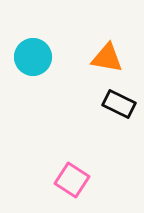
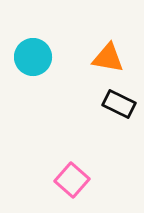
orange triangle: moved 1 px right
pink square: rotated 8 degrees clockwise
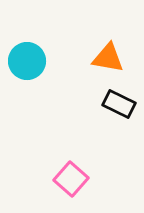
cyan circle: moved 6 px left, 4 px down
pink square: moved 1 px left, 1 px up
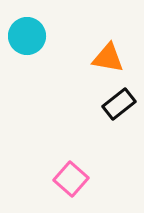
cyan circle: moved 25 px up
black rectangle: rotated 64 degrees counterclockwise
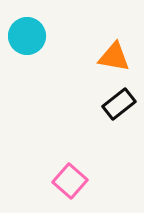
orange triangle: moved 6 px right, 1 px up
pink square: moved 1 px left, 2 px down
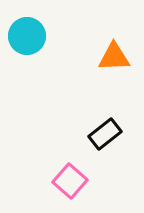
orange triangle: rotated 12 degrees counterclockwise
black rectangle: moved 14 px left, 30 px down
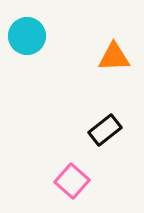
black rectangle: moved 4 px up
pink square: moved 2 px right
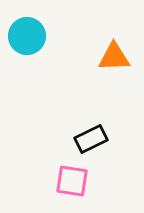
black rectangle: moved 14 px left, 9 px down; rotated 12 degrees clockwise
pink square: rotated 32 degrees counterclockwise
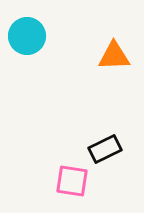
orange triangle: moved 1 px up
black rectangle: moved 14 px right, 10 px down
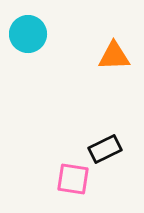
cyan circle: moved 1 px right, 2 px up
pink square: moved 1 px right, 2 px up
